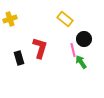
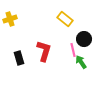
red L-shape: moved 4 px right, 3 px down
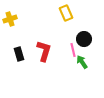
yellow rectangle: moved 1 px right, 6 px up; rotated 28 degrees clockwise
black rectangle: moved 4 px up
green arrow: moved 1 px right
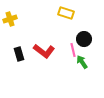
yellow rectangle: rotated 49 degrees counterclockwise
red L-shape: rotated 110 degrees clockwise
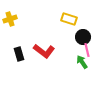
yellow rectangle: moved 3 px right, 6 px down
black circle: moved 1 px left, 2 px up
pink line: moved 14 px right
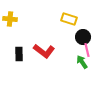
yellow cross: rotated 24 degrees clockwise
black rectangle: rotated 16 degrees clockwise
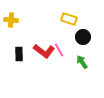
yellow cross: moved 1 px right, 1 px down
pink line: moved 28 px left; rotated 16 degrees counterclockwise
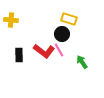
black circle: moved 21 px left, 3 px up
black rectangle: moved 1 px down
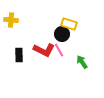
yellow rectangle: moved 5 px down
red L-shape: moved 1 px up; rotated 10 degrees counterclockwise
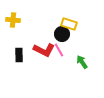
yellow cross: moved 2 px right
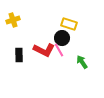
yellow cross: rotated 24 degrees counterclockwise
black circle: moved 4 px down
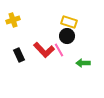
yellow rectangle: moved 2 px up
black circle: moved 5 px right, 2 px up
red L-shape: rotated 20 degrees clockwise
black rectangle: rotated 24 degrees counterclockwise
green arrow: moved 1 px right, 1 px down; rotated 56 degrees counterclockwise
